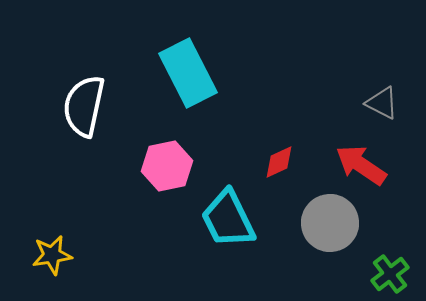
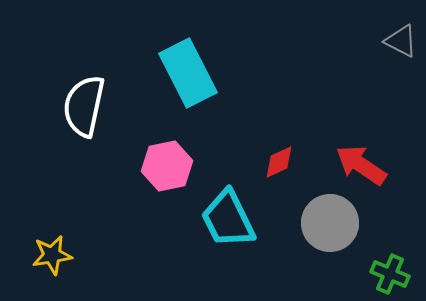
gray triangle: moved 19 px right, 62 px up
green cross: rotated 30 degrees counterclockwise
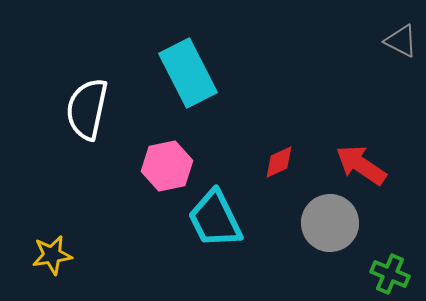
white semicircle: moved 3 px right, 3 px down
cyan trapezoid: moved 13 px left
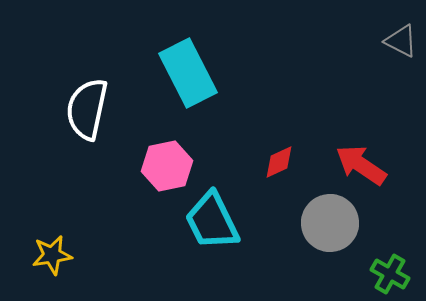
cyan trapezoid: moved 3 px left, 2 px down
green cross: rotated 6 degrees clockwise
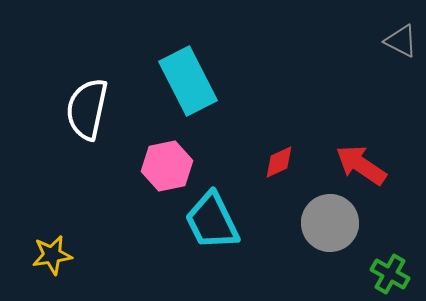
cyan rectangle: moved 8 px down
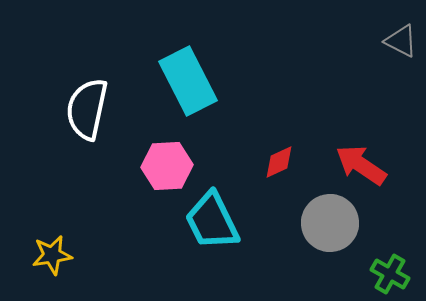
pink hexagon: rotated 9 degrees clockwise
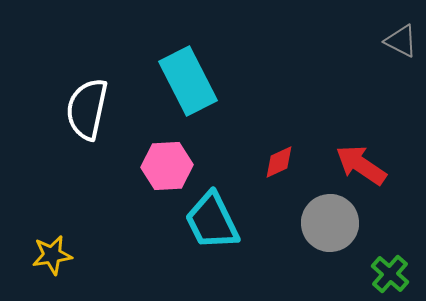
green cross: rotated 12 degrees clockwise
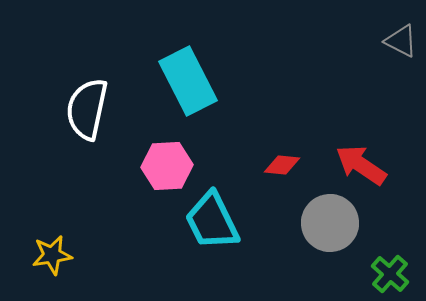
red diamond: moved 3 px right, 3 px down; rotated 30 degrees clockwise
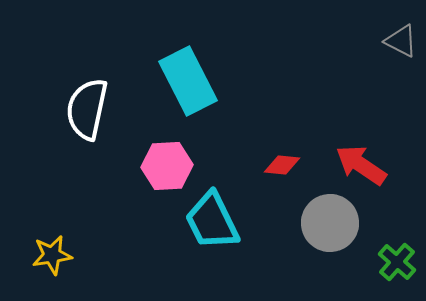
green cross: moved 7 px right, 12 px up
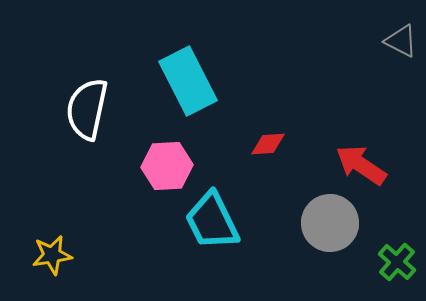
red diamond: moved 14 px left, 21 px up; rotated 9 degrees counterclockwise
